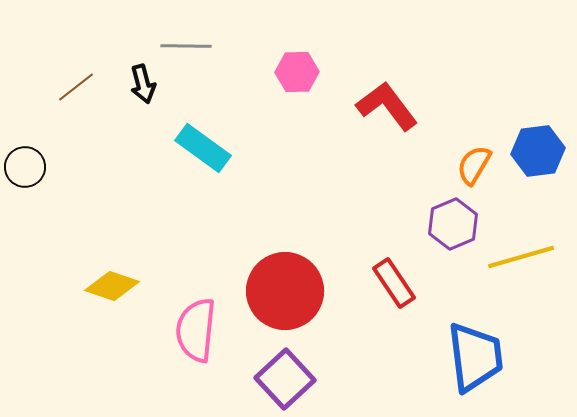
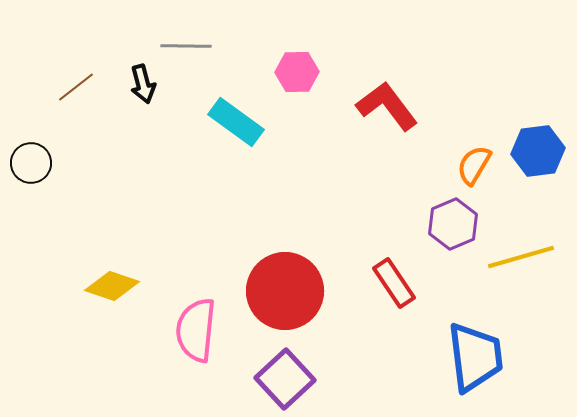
cyan rectangle: moved 33 px right, 26 px up
black circle: moved 6 px right, 4 px up
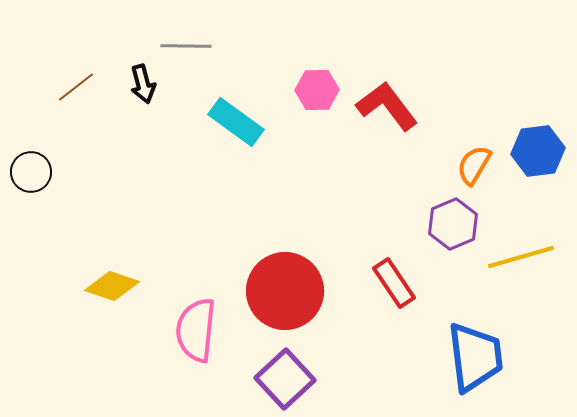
pink hexagon: moved 20 px right, 18 px down
black circle: moved 9 px down
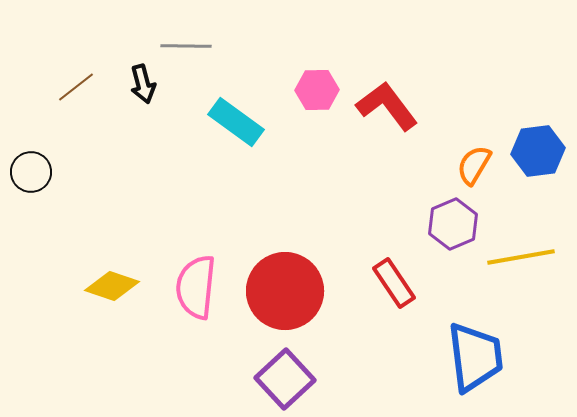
yellow line: rotated 6 degrees clockwise
pink semicircle: moved 43 px up
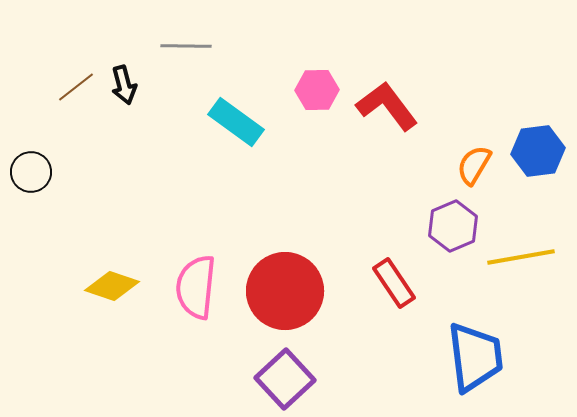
black arrow: moved 19 px left, 1 px down
purple hexagon: moved 2 px down
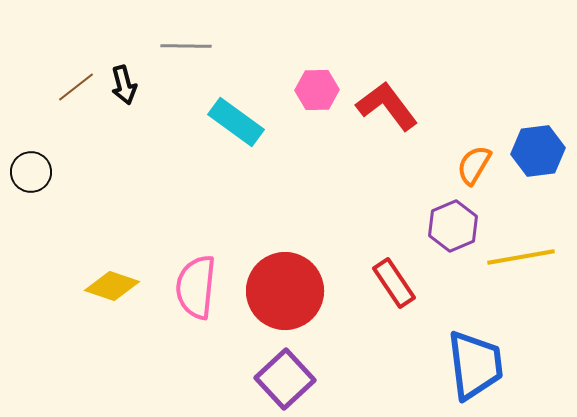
blue trapezoid: moved 8 px down
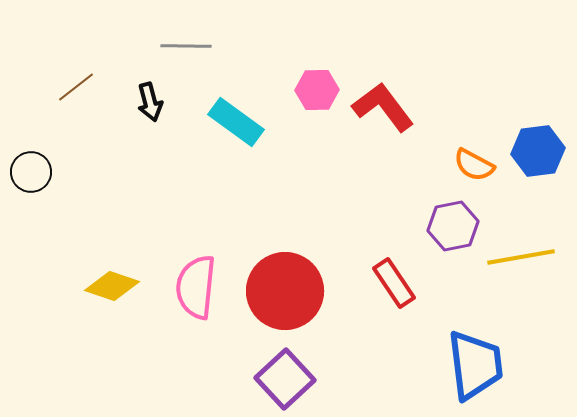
black arrow: moved 26 px right, 17 px down
red L-shape: moved 4 px left, 1 px down
orange semicircle: rotated 93 degrees counterclockwise
purple hexagon: rotated 12 degrees clockwise
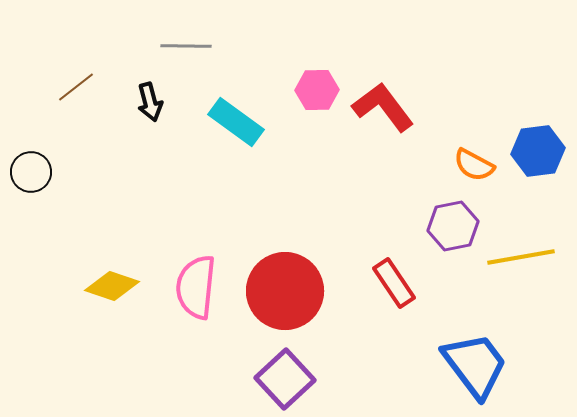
blue trapezoid: rotated 30 degrees counterclockwise
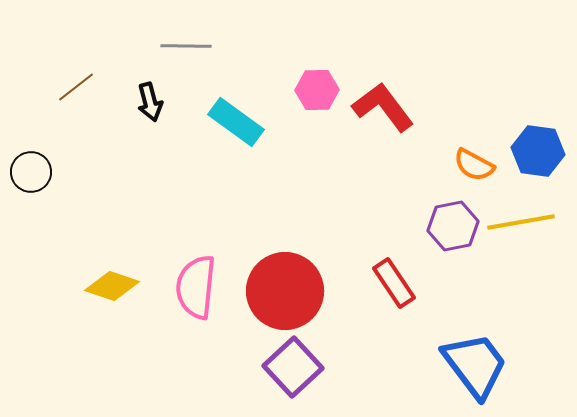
blue hexagon: rotated 15 degrees clockwise
yellow line: moved 35 px up
purple square: moved 8 px right, 12 px up
